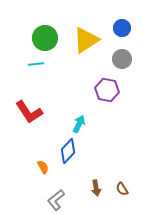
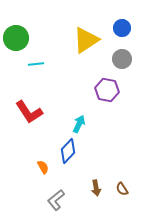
green circle: moved 29 px left
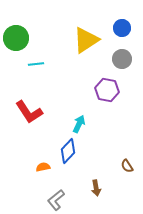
orange semicircle: rotated 72 degrees counterclockwise
brown semicircle: moved 5 px right, 23 px up
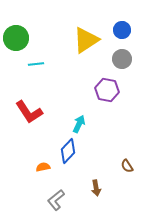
blue circle: moved 2 px down
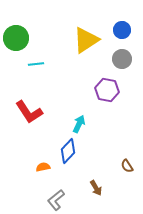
brown arrow: rotated 21 degrees counterclockwise
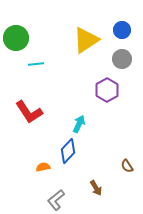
purple hexagon: rotated 20 degrees clockwise
